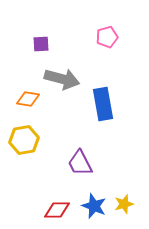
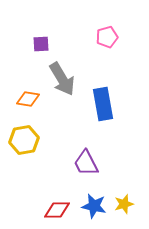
gray arrow: rotated 44 degrees clockwise
purple trapezoid: moved 6 px right
blue star: rotated 10 degrees counterclockwise
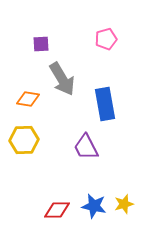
pink pentagon: moved 1 px left, 2 px down
blue rectangle: moved 2 px right
yellow hexagon: rotated 8 degrees clockwise
purple trapezoid: moved 16 px up
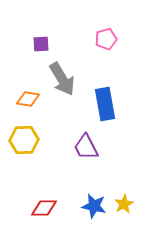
yellow star: rotated 12 degrees counterclockwise
red diamond: moved 13 px left, 2 px up
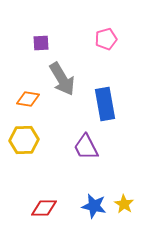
purple square: moved 1 px up
yellow star: rotated 12 degrees counterclockwise
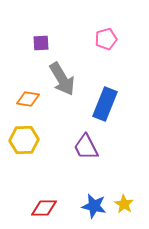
blue rectangle: rotated 32 degrees clockwise
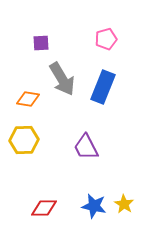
blue rectangle: moved 2 px left, 17 px up
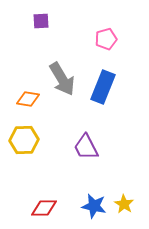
purple square: moved 22 px up
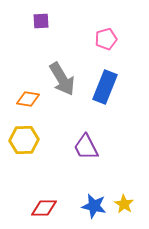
blue rectangle: moved 2 px right
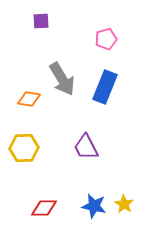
orange diamond: moved 1 px right
yellow hexagon: moved 8 px down
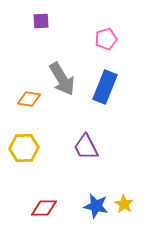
blue star: moved 2 px right
